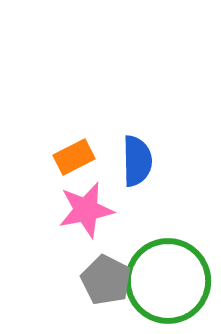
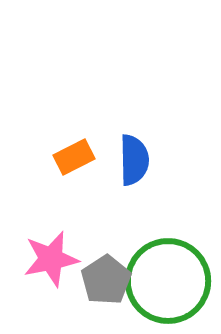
blue semicircle: moved 3 px left, 1 px up
pink star: moved 35 px left, 49 px down
gray pentagon: rotated 12 degrees clockwise
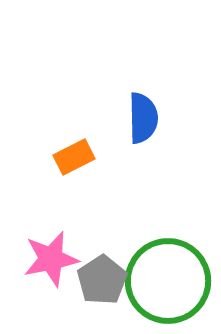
blue semicircle: moved 9 px right, 42 px up
gray pentagon: moved 4 px left
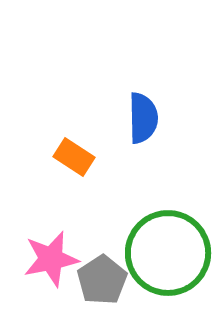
orange rectangle: rotated 60 degrees clockwise
green circle: moved 28 px up
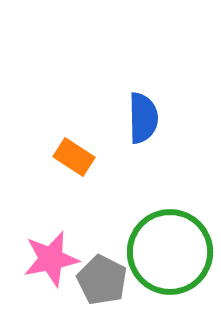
green circle: moved 2 px right, 1 px up
gray pentagon: rotated 12 degrees counterclockwise
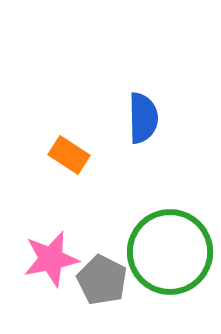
orange rectangle: moved 5 px left, 2 px up
